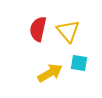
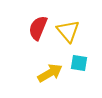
red semicircle: moved 1 px up; rotated 10 degrees clockwise
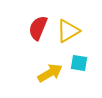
yellow triangle: rotated 40 degrees clockwise
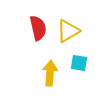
red semicircle: rotated 145 degrees clockwise
yellow arrow: rotated 55 degrees counterclockwise
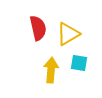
yellow triangle: moved 3 px down
yellow arrow: moved 1 px right, 3 px up
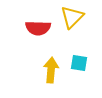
red semicircle: rotated 105 degrees clockwise
yellow triangle: moved 4 px right, 17 px up; rotated 15 degrees counterclockwise
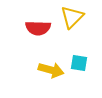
yellow arrow: rotated 100 degrees clockwise
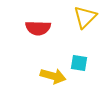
yellow triangle: moved 13 px right
yellow arrow: moved 2 px right, 6 px down
